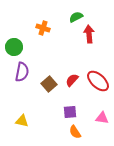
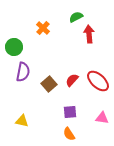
orange cross: rotated 24 degrees clockwise
purple semicircle: moved 1 px right
orange semicircle: moved 6 px left, 2 px down
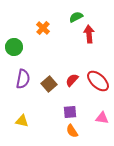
purple semicircle: moved 7 px down
orange semicircle: moved 3 px right, 3 px up
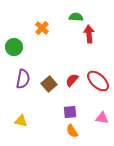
green semicircle: rotated 32 degrees clockwise
orange cross: moved 1 px left
yellow triangle: moved 1 px left
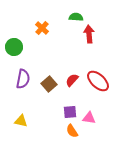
pink triangle: moved 13 px left
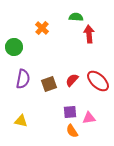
brown square: rotated 21 degrees clockwise
pink triangle: rotated 16 degrees counterclockwise
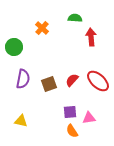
green semicircle: moved 1 px left, 1 px down
red arrow: moved 2 px right, 3 px down
